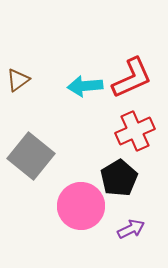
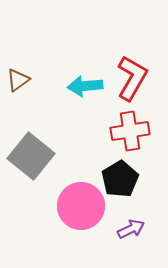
red L-shape: rotated 36 degrees counterclockwise
red cross: moved 5 px left; rotated 15 degrees clockwise
black pentagon: moved 1 px right, 1 px down
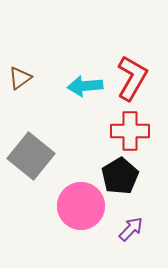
brown triangle: moved 2 px right, 2 px up
red cross: rotated 9 degrees clockwise
black pentagon: moved 3 px up
purple arrow: rotated 20 degrees counterclockwise
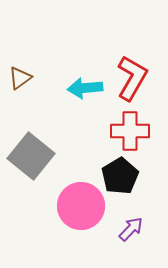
cyan arrow: moved 2 px down
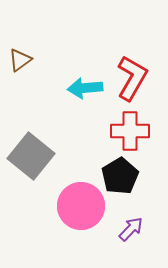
brown triangle: moved 18 px up
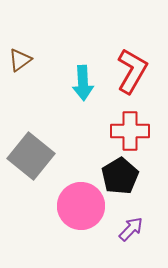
red L-shape: moved 7 px up
cyan arrow: moved 2 px left, 5 px up; rotated 88 degrees counterclockwise
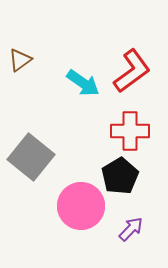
red L-shape: rotated 24 degrees clockwise
cyan arrow: rotated 52 degrees counterclockwise
gray square: moved 1 px down
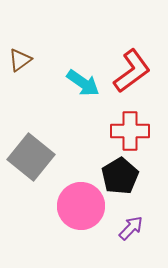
purple arrow: moved 1 px up
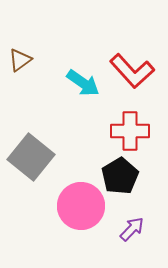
red L-shape: rotated 84 degrees clockwise
purple arrow: moved 1 px right, 1 px down
